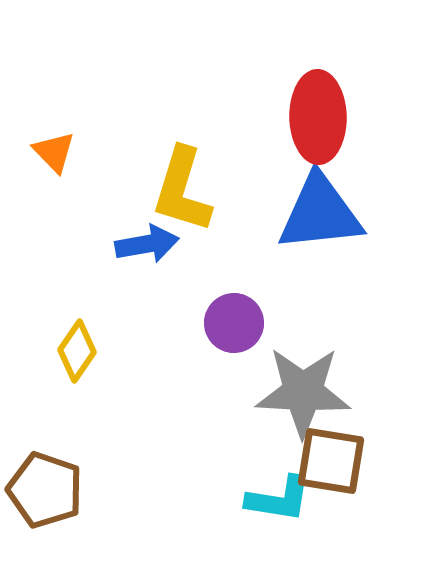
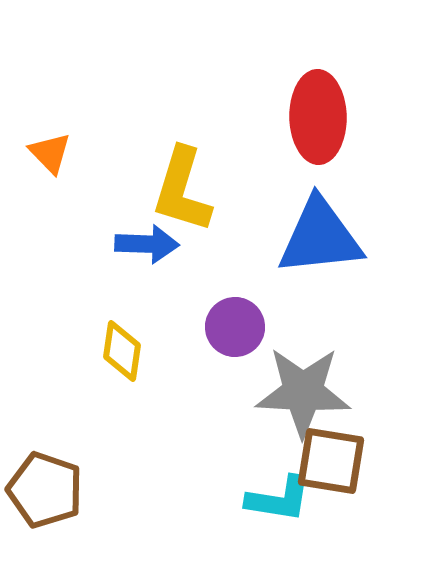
orange triangle: moved 4 px left, 1 px down
blue triangle: moved 24 px down
blue arrow: rotated 12 degrees clockwise
purple circle: moved 1 px right, 4 px down
yellow diamond: moved 45 px right; rotated 26 degrees counterclockwise
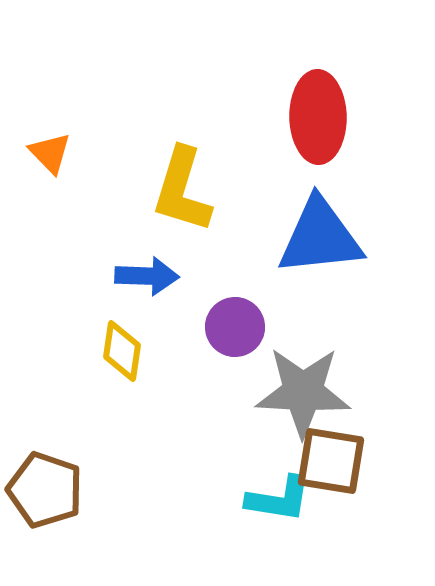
blue arrow: moved 32 px down
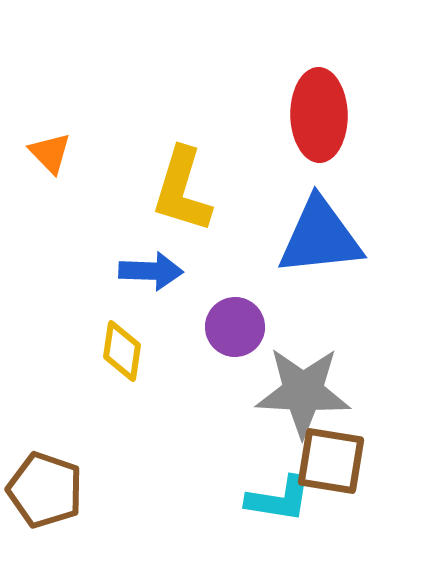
red ellipse: moved 1 px right, 2 px up
blue arrow: moved 4 px right, 5 px up
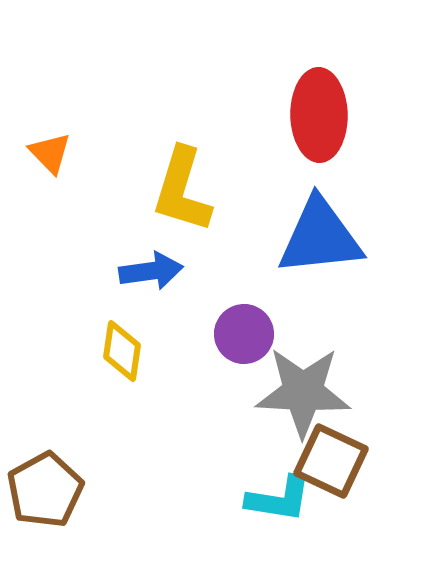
blue arrow: rotated 10 degrees counterclockwise
purple circle: moved 9 px right, 7 px down
brown square: rotated 16 degrees clockwise
brown pentagon: rotated 24 degrees clockwise
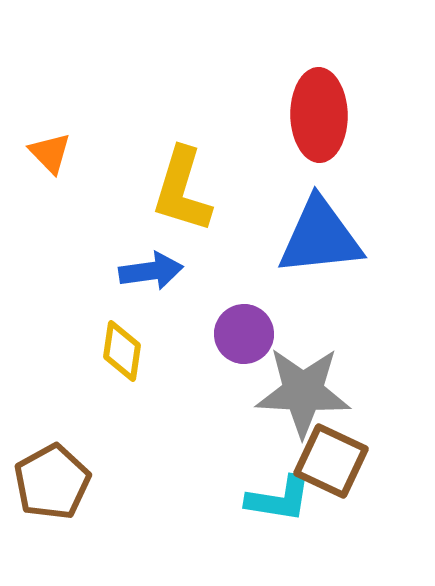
brown pentagon: moved 7 px right, 8 px up
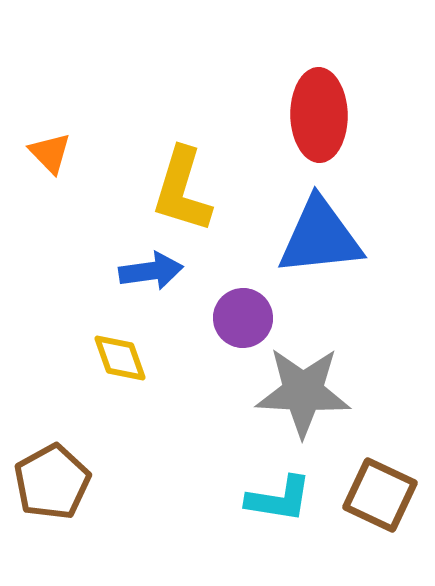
purple circle: moved 1 px left, 16 px up
yellow diamond: moved 2 px left, 7 px down; rotated 28 degrees counterclockwise
brown square: moved 49 px right, 34 px down
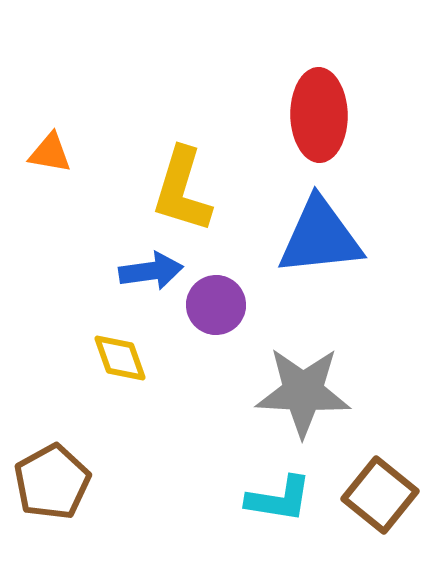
orange triangle: rotated 36 degrees counterclockwise
purple circle: moved 27 px left, 13 px up
brown square: rotated 14 degrees clockwise
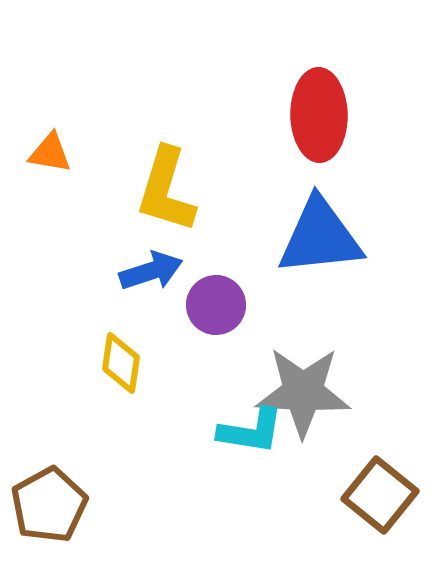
yellow L-shape: moved 16 px left
blue arrow: rotated 10 degrees counterclockwise
yellow diamond: moved 1 px right, 5 px down; rotated 28 degrees clockwise
brown pentagon: moved 3 px left, 23 px down
cyan L-shape: moved 28 px left, 68 px up
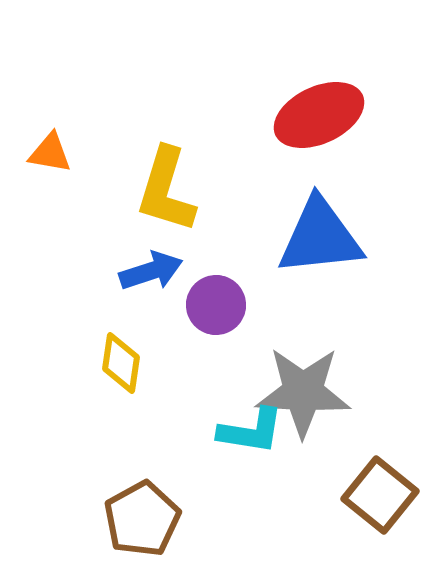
red ellipse: rotated 66 degrees clockwise
brown pentagon: moved 93 px right, 14 px down
